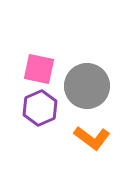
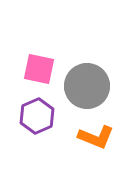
purple hexagon: moved 3 px left, 8 px down
orange L-shape: moved 4 px right, 1 px up; rotated 15 degrees counterclockwise
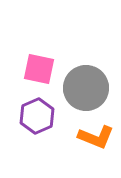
gray circle: moved 1 px left, 2 px down
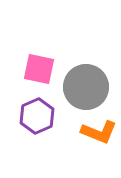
gray circle: moved 1 px up
orange L-shape: moved 3 px right, 5 px up
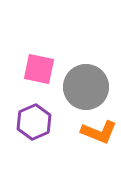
purple hexagon: moved 3 px left, 6 px down
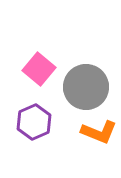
pink square: rotated 28 degrees clockwise
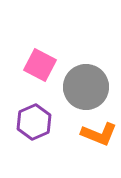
pink square: moved 1 px right, 4 px up; rotated 12 degrees counterclockwise
orange L-shape: moved 2 px down
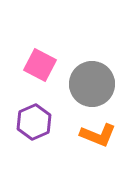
gray circle: moved 6 px right, 3 px up
orange L-shape: moved 1 px left, 1 px down
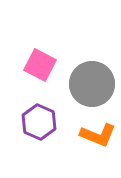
purple hexagon: moved 5 px right; rotated 12 degrees counterclockwise
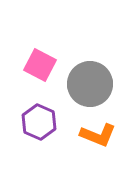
gray circle: moved 2 px left
